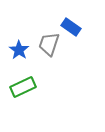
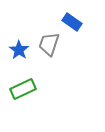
blue rectangle: moved 1 px right, 5 px up
green rectangle: moved 2 px down
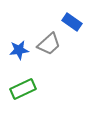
gray trapezoid: rotated 150 degrees counterclockwise
blue star: rotated 30 degrees clockwise
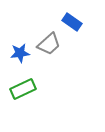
blue star: moved 1 px right, 3 px down
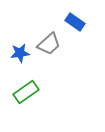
blue rectangle: moved 3 px right
green rectangle: moved 3 px right, 3 px down; rotated 10 degrees counterclockwise
